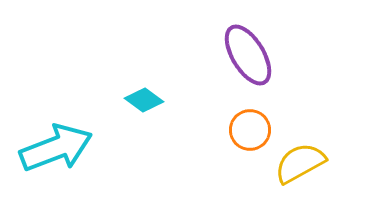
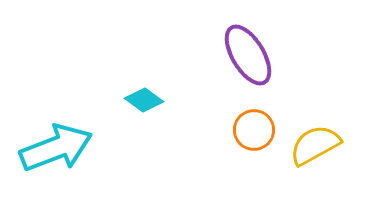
orange circle: moved 4 px right
yellow semicircle: moved 15 px right, 18 px up
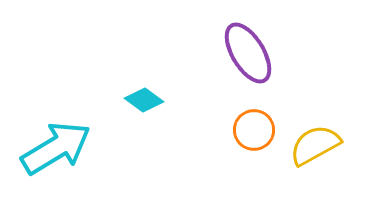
purple ellipse: moved 2 px up
cyan arrow: rotated 10 degrees counterclockwise
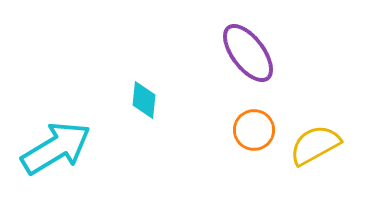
purple ellipse: rotated 6 degrees counterclockwise
cyan diamond: rotated 60 degrees clockwise
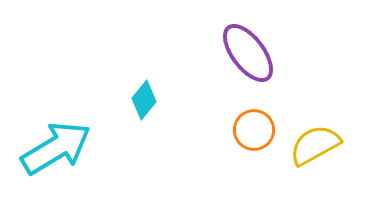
cyan diamond: rotated 33 degrees clockwise
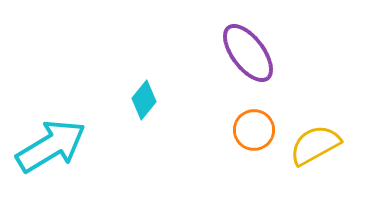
cyan arrow: moved 5 px left, 2 px up
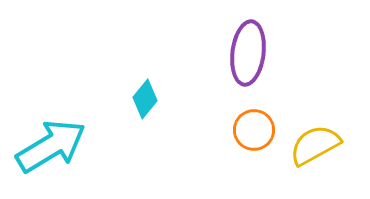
purple ellipse: rotated 44 degrees clockwise
cyan diamond: moved 1 px right, 1 px up
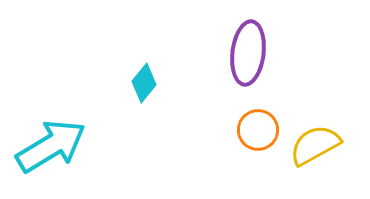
cyan diamond: moved 1 px left, 16 px up
orange circle: moved 4 px right
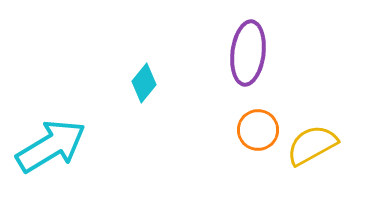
yellow semicircle: moved 3 px left
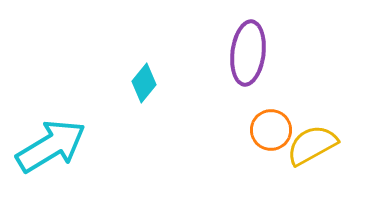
orange circle: moved 13 px right
